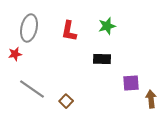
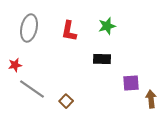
red star: moved 11 px down
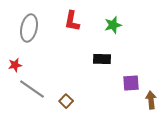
green star: moved 6 px right, 1 px up
red L-shape: moved 3 px right, 10 px up
brown arrow: moved 1 px down
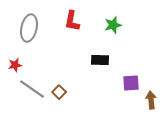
black rectangle: moved 2 px left, 1 px down
brown square: moved 7 px left, 9 px up
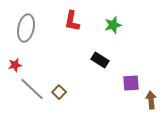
gray ellipse: moved 3 px left
black rectangle: rotated 30 degrees clockwise
gray line: rotated 8 degrees clockwise
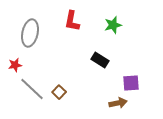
gray ellipse: moved 4 px right, 5 px down
brown arrow: moved 33 px left, 3 px down; rotated 84 degrees clockwise
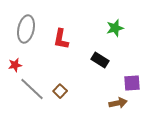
red L-shape: moved 11 px left, 18 px down
green star: moved 2 px right, 3 px down
gray ellipse: moved 4 px left, 4 px up
purple square: moved 1 px right
brown square: moved 1 px right, 1 px up
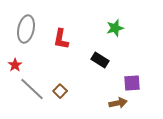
red star: rotated 24 degrees counterclockwise
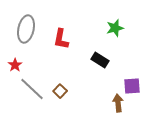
purple square: moved 3 px down
brown arrow: rotated 84 degrees counterclockwise
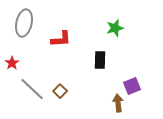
gray ellipse: moved 2 px left, 6 px up
red L-shape: rotated 105 degrees counterclockwise
black rectangle: rotated 60 degrees clockwise
red star: moved 3 px left, 2 px up
purple square: rotated 18 degrees counterclockwise
